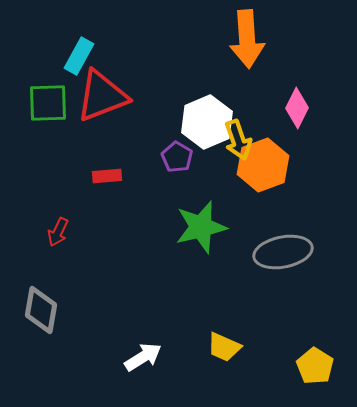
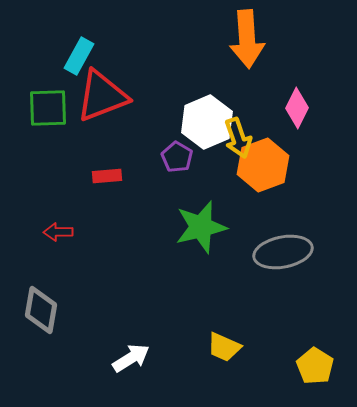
green square: moved 5 px down
yellow arrow: moved 2 px up
red arrow: rotated 64 degrees clockwise
white arrow: moved 12 px left, 1 px down
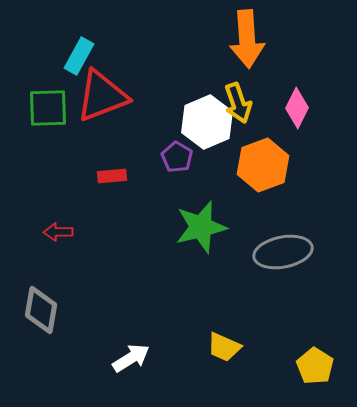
yellow arrow: moved 35 px up
red rectangle: moved 5 px right
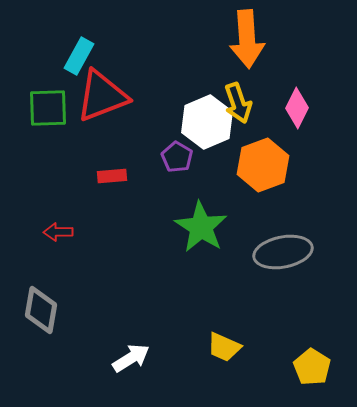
green star: rotated 26 degrees counterclockwise
yellow pentagon: moved 3 px left, 1 px down
